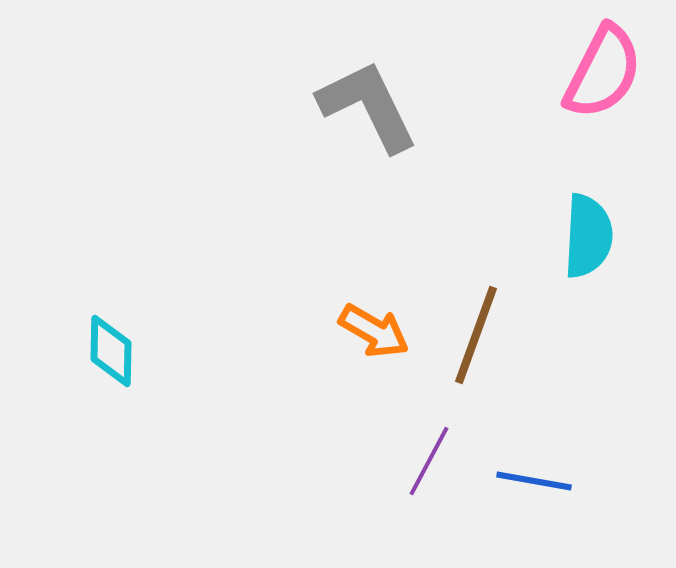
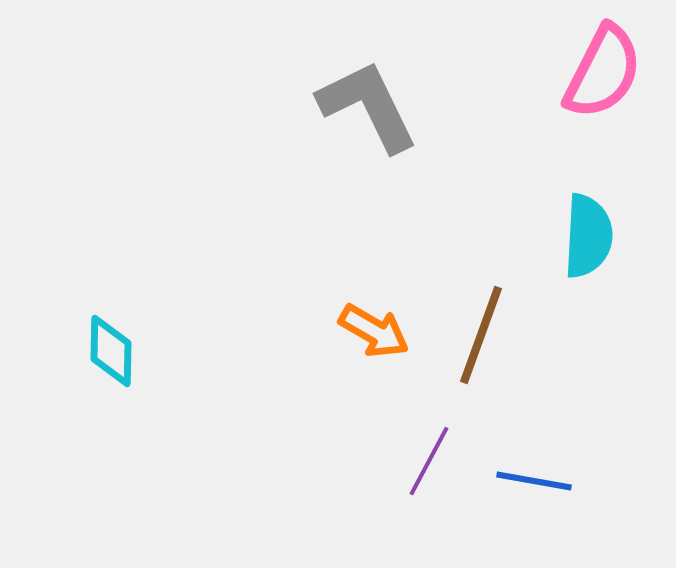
brown line: moved 5 px right
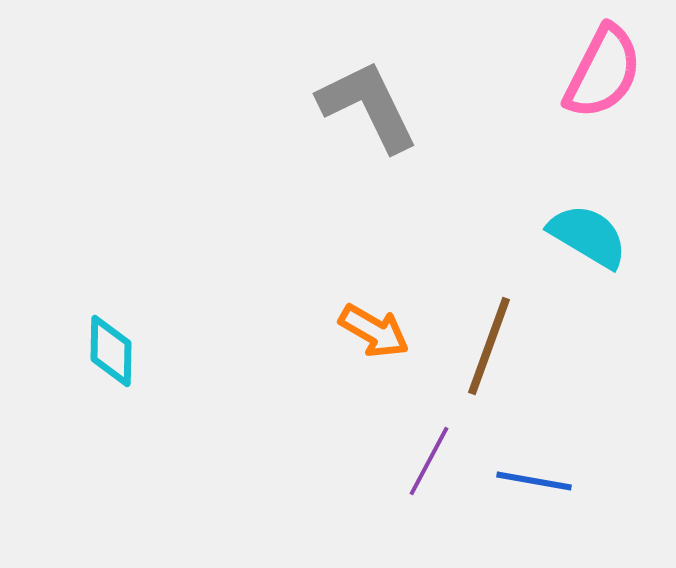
cyan semicircle: rotated 62 degrees counterclockwise
brown line: moved 8 px right, 11 px down
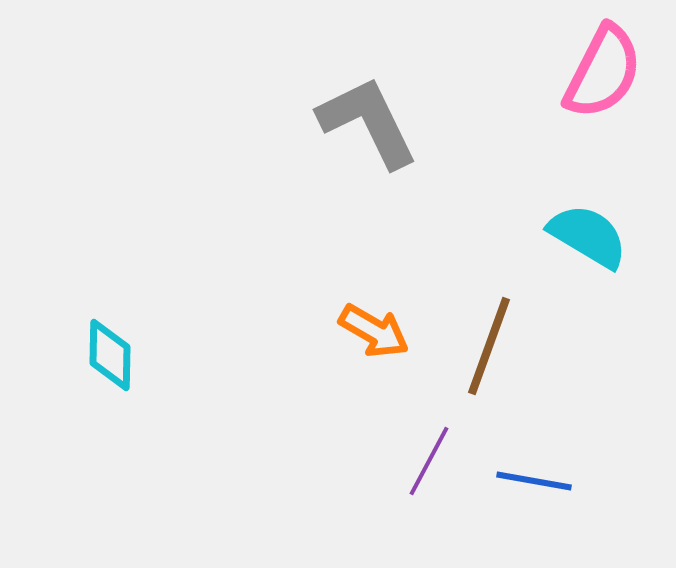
gray L-shape: moved 16 px down
cyan diamond: moved 1 px left, 4 px down
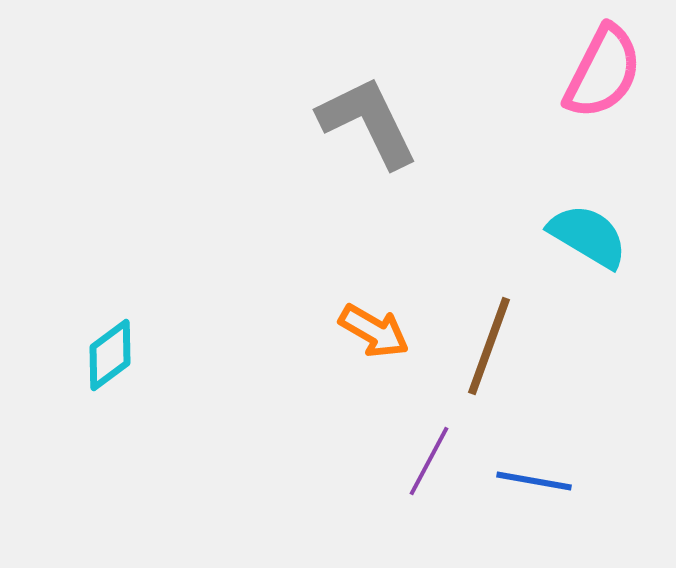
cyan diamond: rotated 52 degrees clockwise
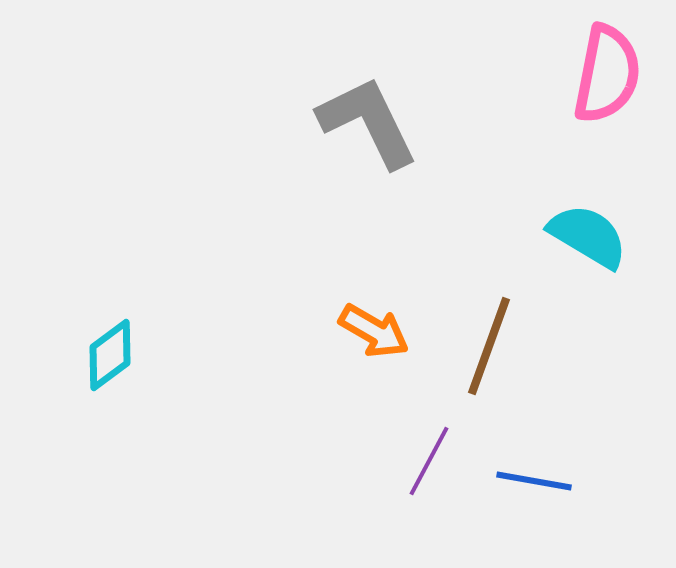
pink semicircle: moved 4 px right, 2 px down; rotated 16 degrees counterclockwise
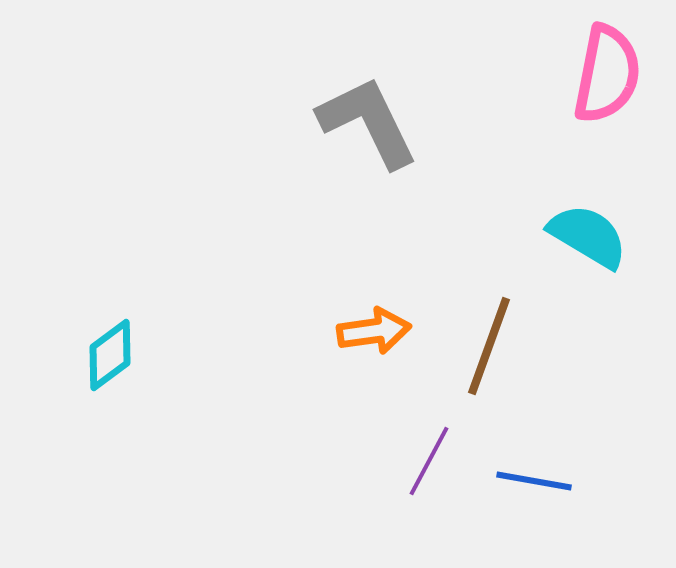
orange arrow: rotated 38 degrees counterclockwise
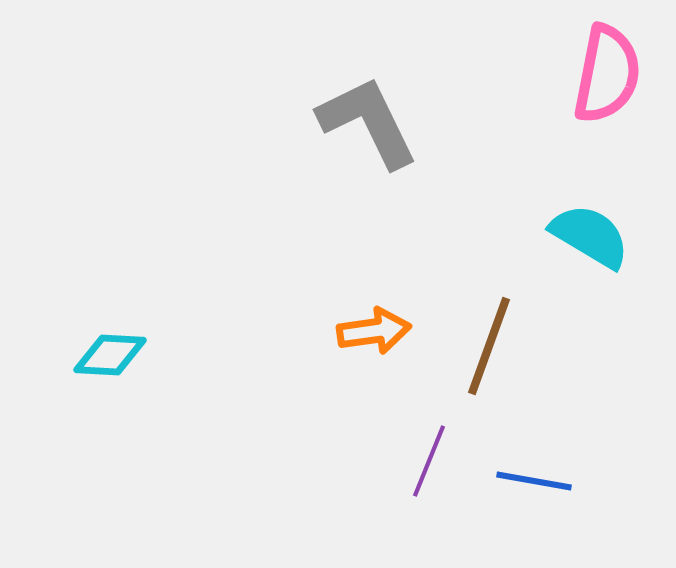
cyan semicircle: moved 2 px right
cyan diamond: rotated 40 degrees clockwise
purple line: rotated 6 degrees counterclockwise
